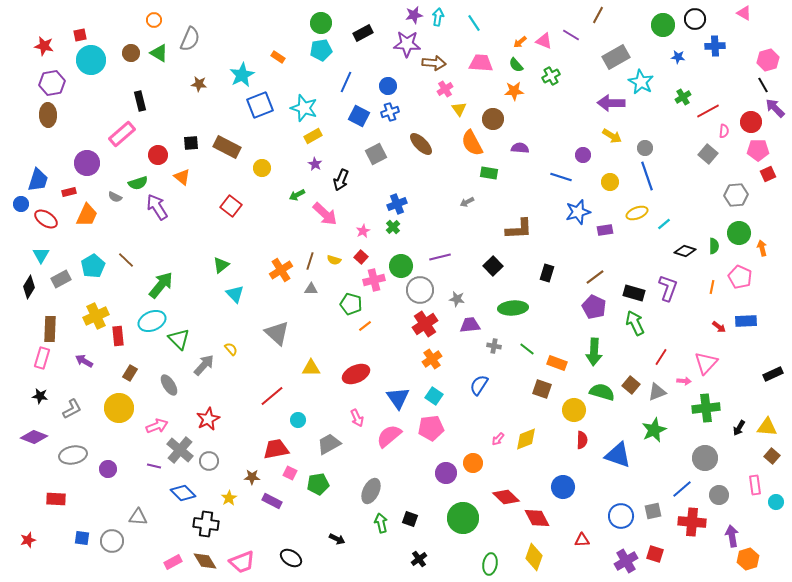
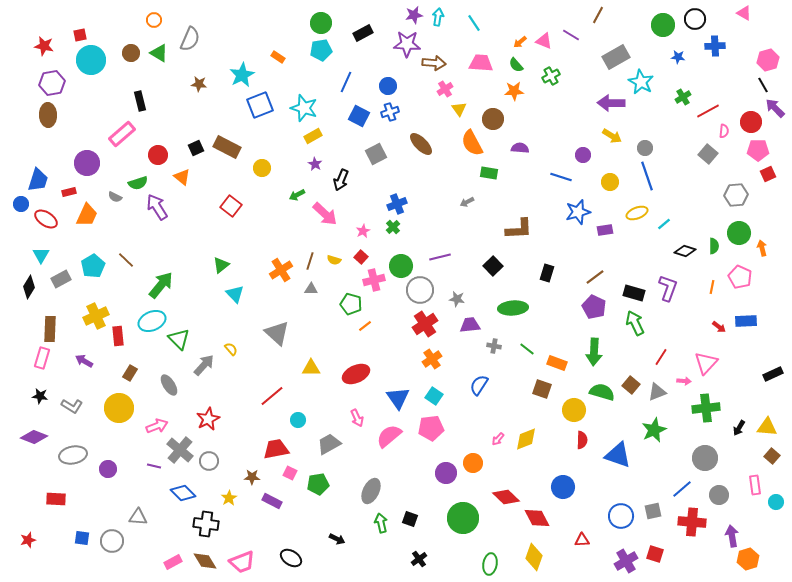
black square at (191, 143): moved 5 px right, 5 px down; rotated 21 degrees counterclockwise
gray L-shape at (72, 409): moved 3 px up; rotated 60 degrees clockwise
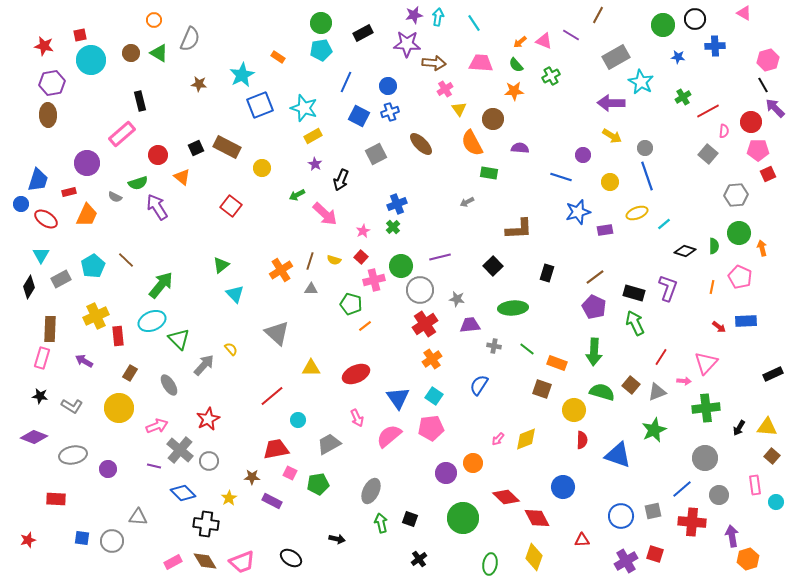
black arrow at (337, 539): rotated 14 degrees counterclockwise
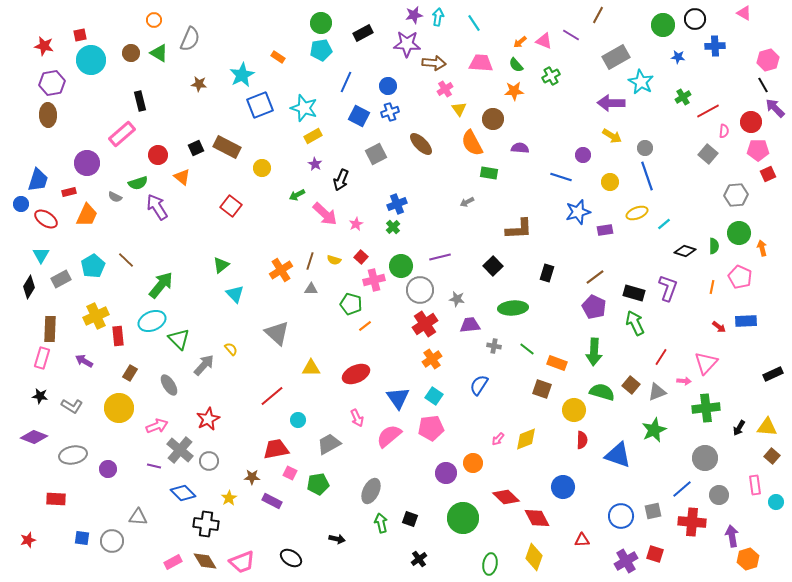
pink star at (363, 231): moved 7 px left, 7 px up
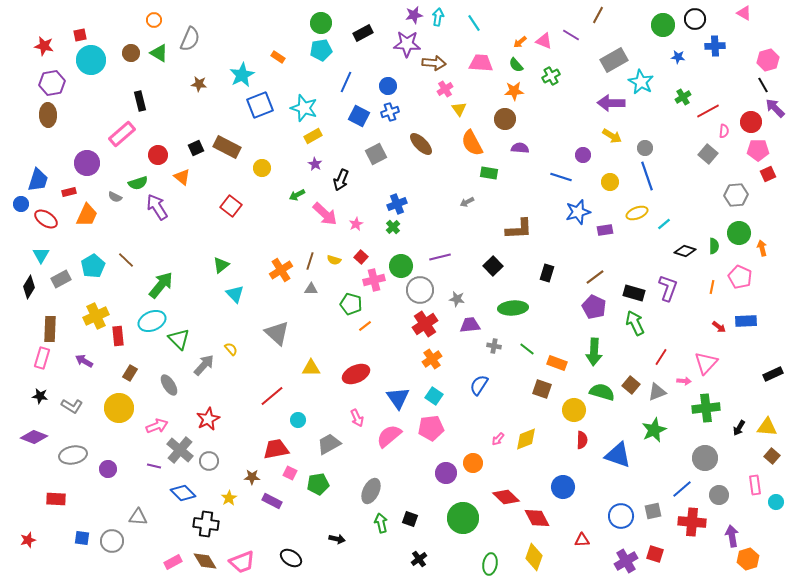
gray rectangle at (616, 57): moved 2 px left, 3 px down
brown circle at (493, 119): moved 12 px right
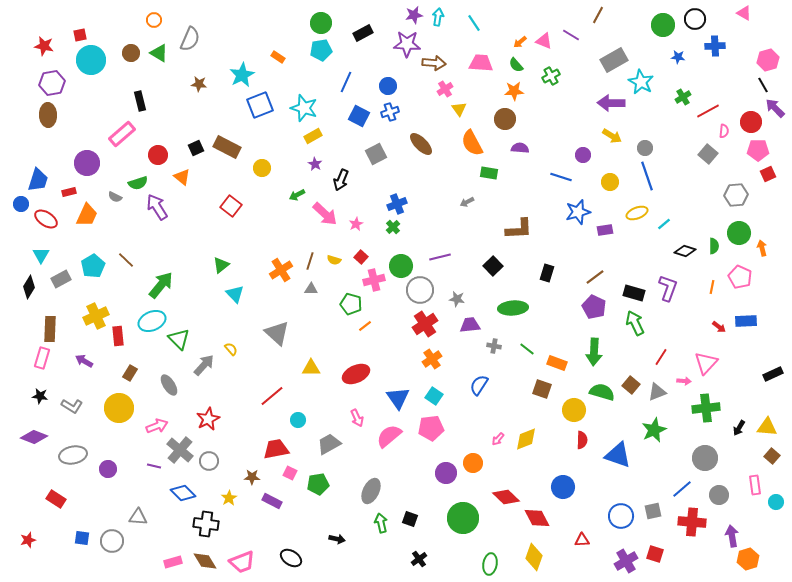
red rectangle at (56, 499): rotated 30 degrees clockwise
pink rectangle at (173, 562): rotated 12 degrees clockwise
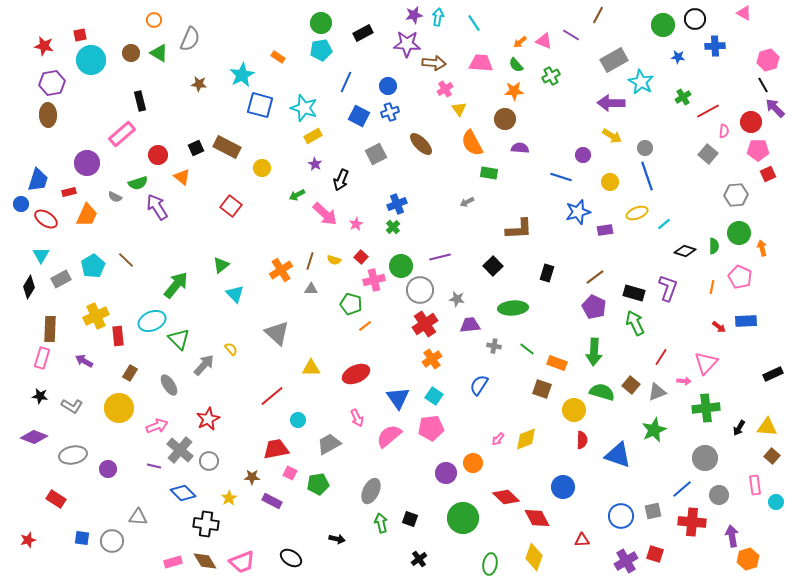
blue square at (260, 105): rotated 36 degrees clockwise
green arrow at (161, 285): moved 15 px right
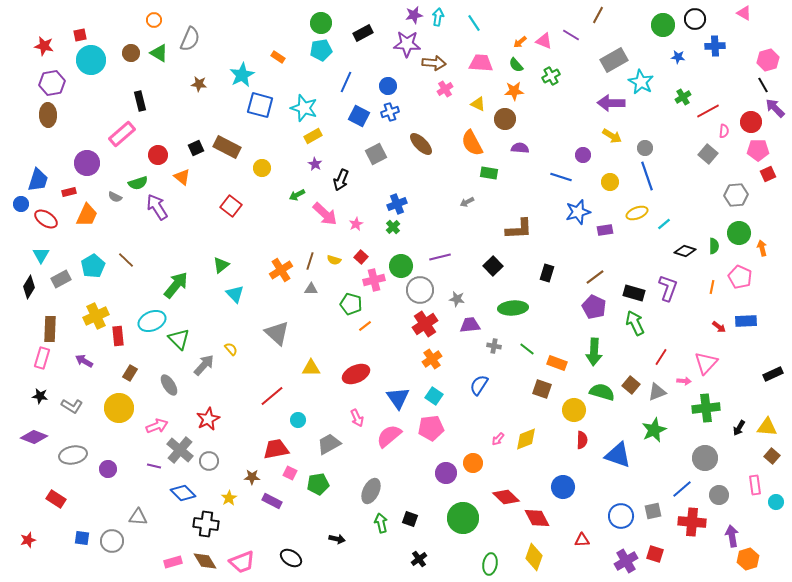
yellow triangle at (459, 109): moved 19 px right, 5 px up; rotated 28 degrees counterclockwise
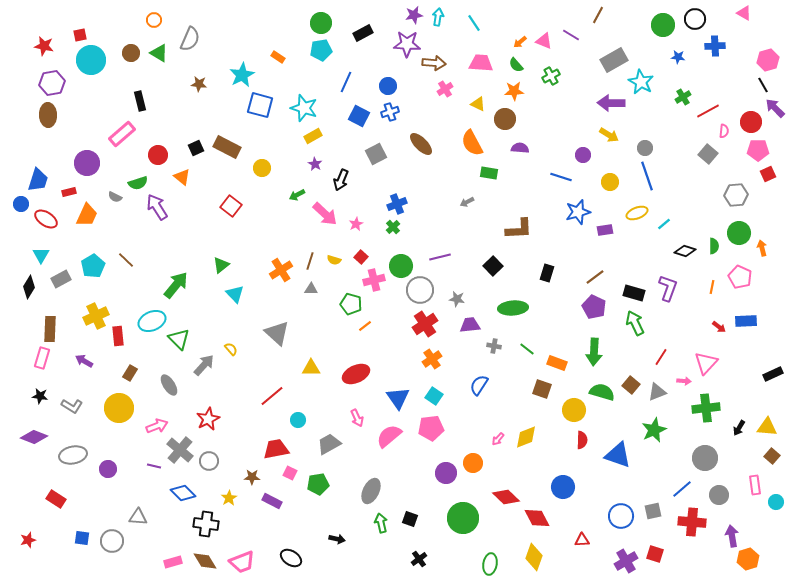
yellow arrow at (612, 136): moved 3 px left, 1 px up
yellow diamond at (526, 439): moved 2 px up
